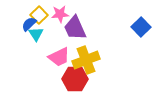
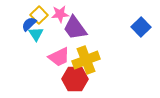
purple trapezoid: rotated 12 degrees counterclockwise
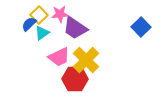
purple trapezoid: rotated 20 degrees counterclockwise
cyan triangle: moved 6 px right, 1 px up; rotated 28 degrees clockwise
yellow cross: rotated 24 degrees counterclockwise
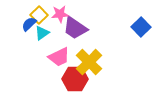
yellow cross: moved 3 px right, 2 px down
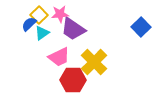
purple trapezoid: moved 2 px left, 1 px down
yellow cross: moved 5 px right
red hexagon: moved 2 px left, 1 px down
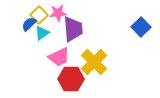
pink star: moved 2 px left, 1 px up
purple trapezoid: rotated 128 degrees counterclockwise
red hexagon: moved 2 px left, 1 px up
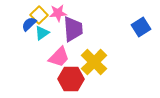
blue square: rotated 12 degrees clockwise
pink trapezoid: rotated 20 degrees counterclockwise
